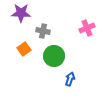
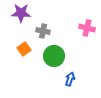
pink cross: rotated 35 degrees clockwise
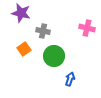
purple star: rotated 12 degrees clockwise
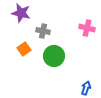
blue arrow: moved 16 px right, 9 px down
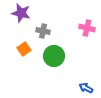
blue arrow: rotated 80 degrees counterclockwise
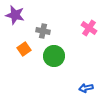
purple star: moved 6 px left, 2 px down
pink cross: moved 2 px right; rotated 21 degrees clockwise
blue arrow: rotated 40 degrees counterclockwise
